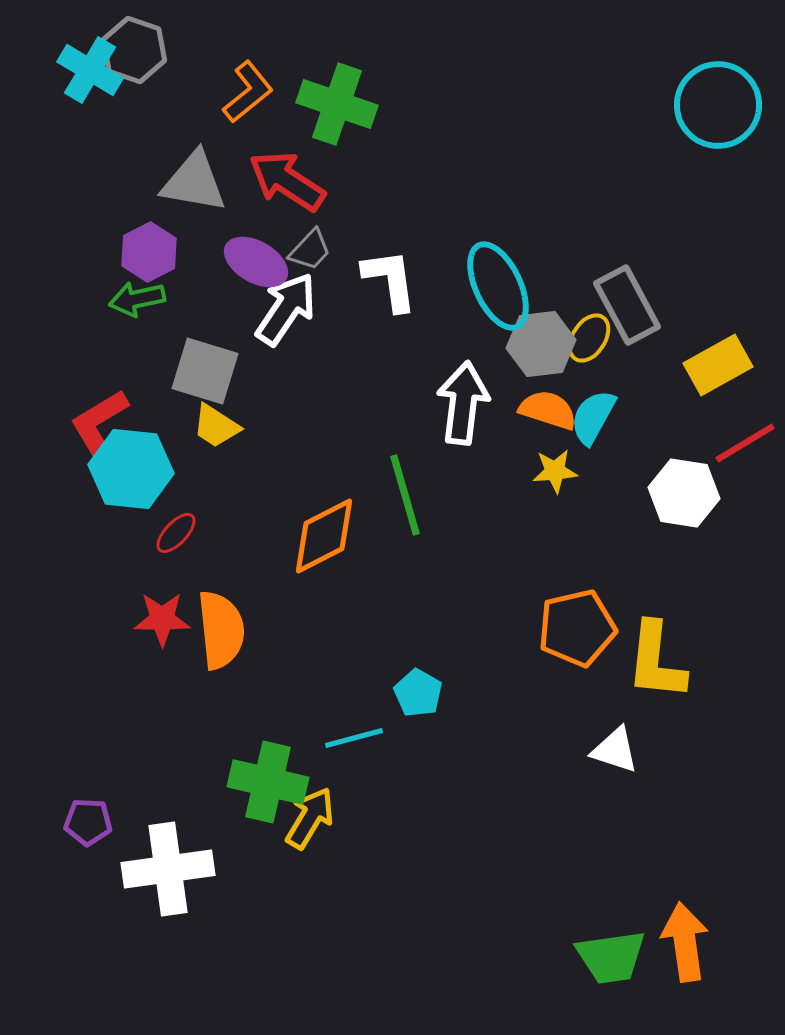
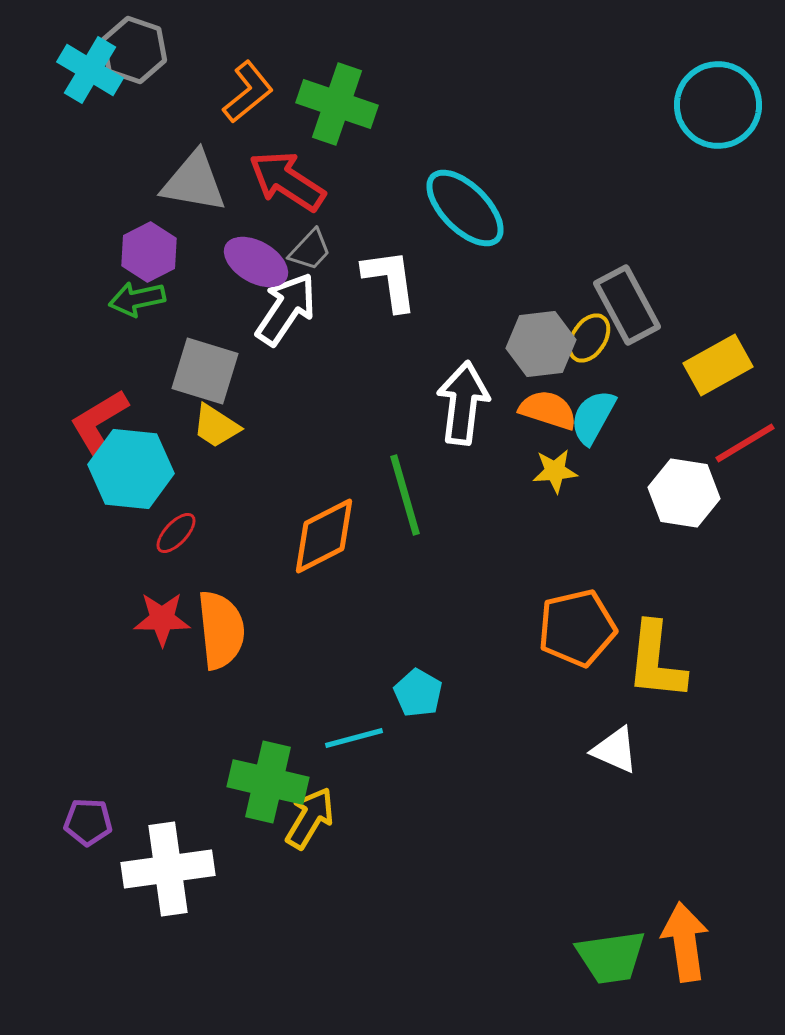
cyan ellipse at (498, 286): moved 33 px left, 78 px up; rotated 20 degrees counterclockwise
white triangle at (615, 750): rotated 6 degrees clockwise
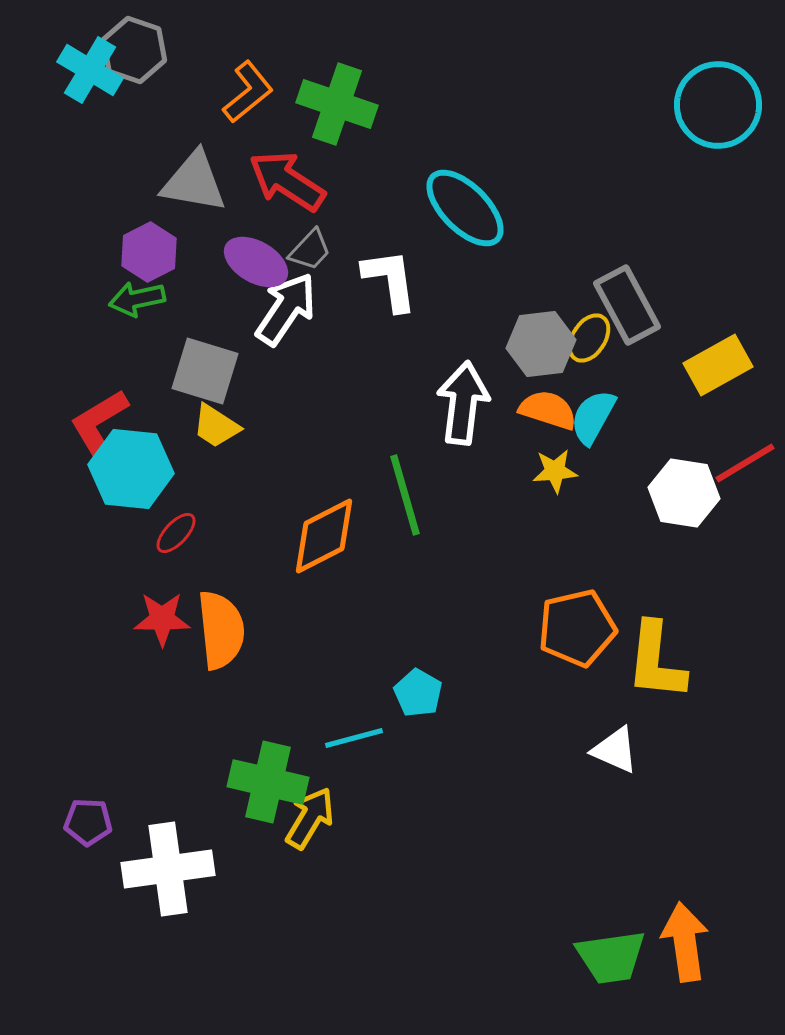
red line at (745, 443): moved 20 px down
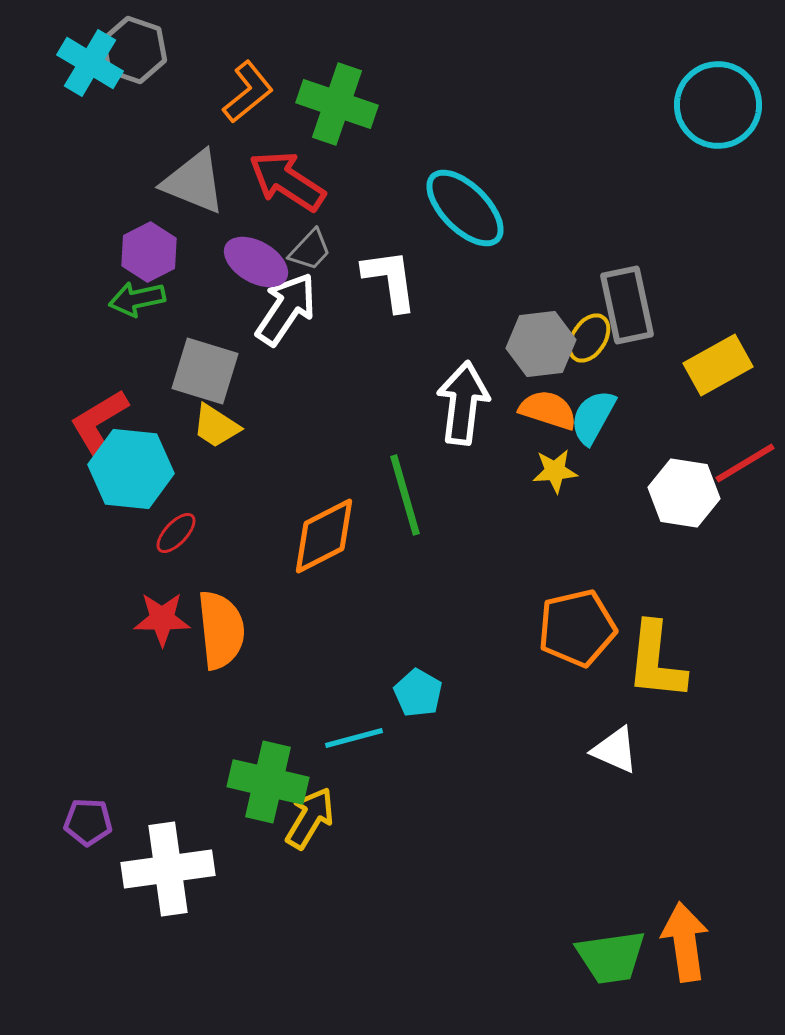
cyan cross at (90, 70): moved 7 px up
gray triangle at (194, 182): rotated 12 degrees clockwise
gray rectangle at (627, 305): rotated 16 degrees clockwise
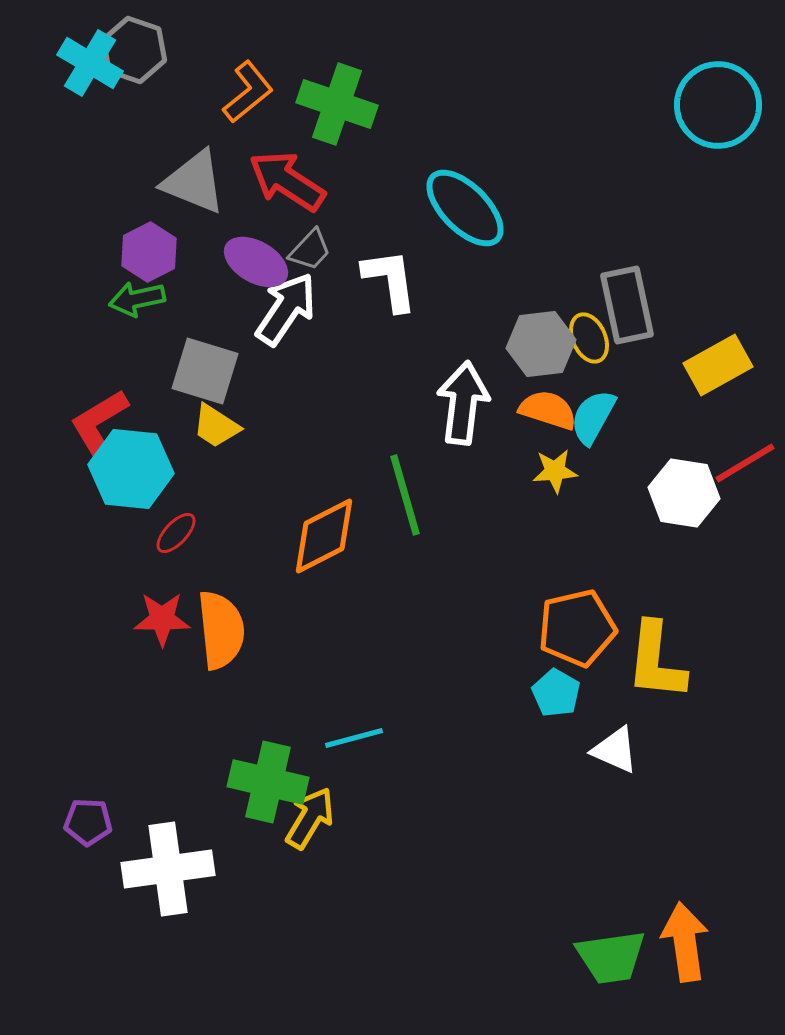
yellow ellipse at (589, 338): rotated 57 degrees counterclockwise
cyan pentagon at (418, 693): moved 138 px right
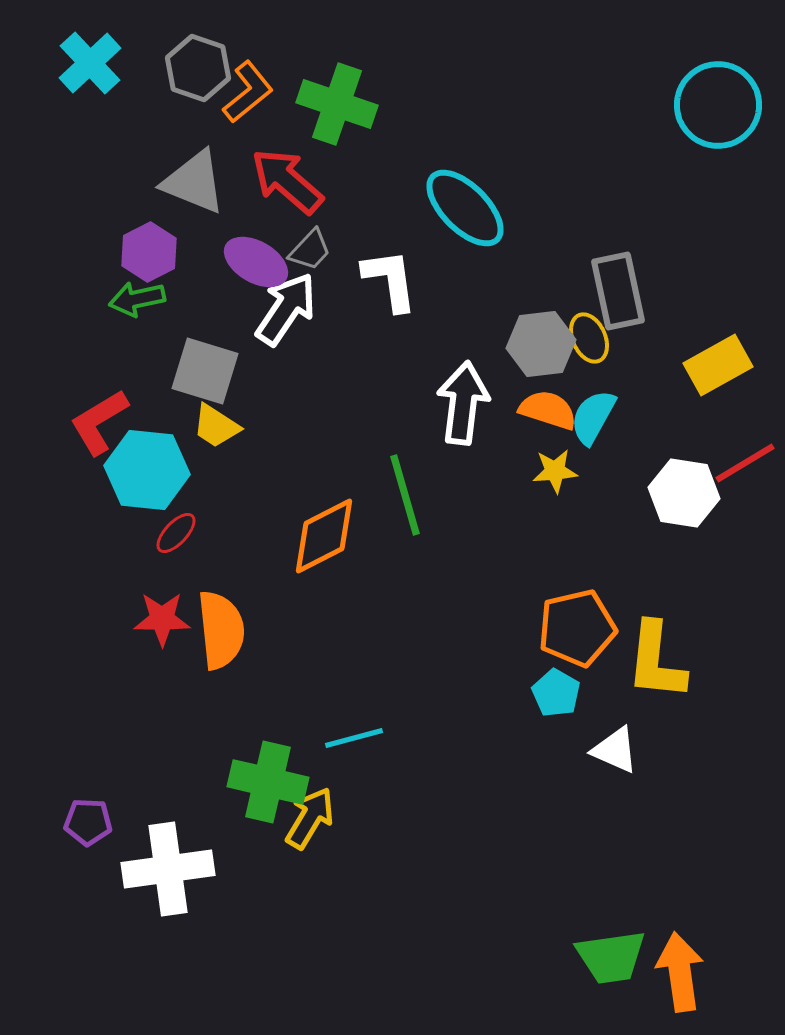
gray hexagon at (134, 50): moved 64 px right, 18 px down
cyan cross at (90, 63): rotated 16 degrees clockwise
red arrow at (287, 181): rotated 8 degrees clockwise
gray rectangle at (627, 305): moved 9 px left, 14 px up
cyan hexagon at (131, 469): moved 16 px right, 1 px down
orange arrow at (685, 942): moved 5 px left, 30 px down
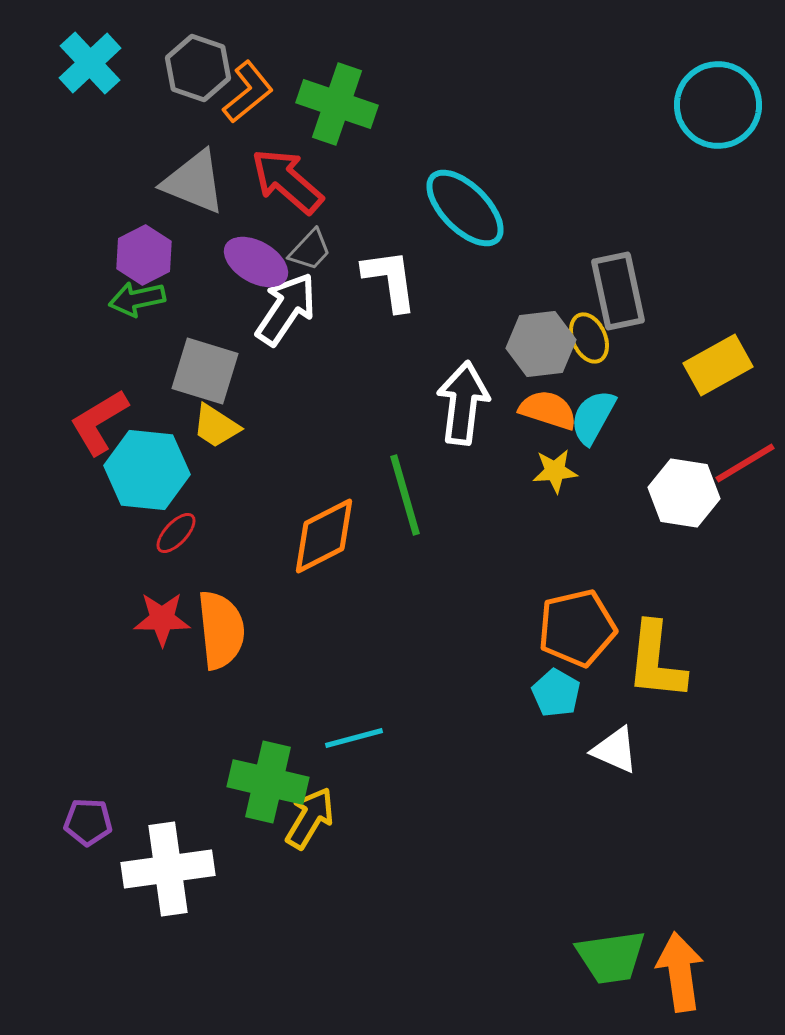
purple hexagon at (149, 252): moved 5 px left, 3 px down
